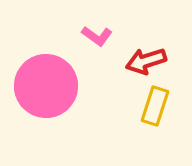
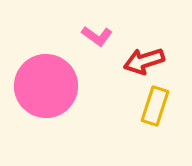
red arrow: moved 2 px left
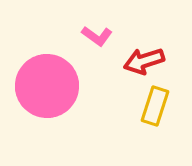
pink circle: moved 1 px right
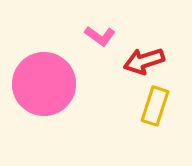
pink L-shape: moved 3 px right
pink circle: moved 3 px left, 2 px up
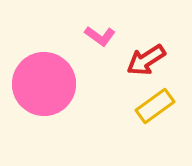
red arrow: moved 2 px right, 1 px up; rotated 15 degrees counterclockwise
yellow rectangle: rotated 36 degrees clockwise
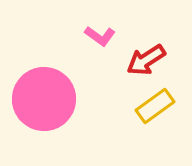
pink circle: moved 15 px down
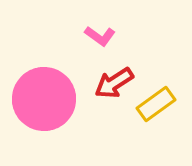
red arrow: moved 32 px left, 23 px down
yellow rectangle: moved 1 px right, 2 px up
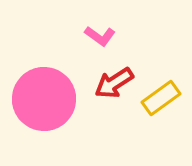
yellow rectangle: moved 5 px right, 6 px up
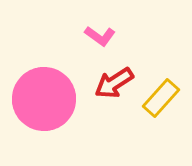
yellow rectangle: rotated 12 degrees counterclockwise
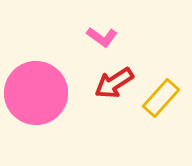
pink L-shape: moved 2 px right, 1 px down
pink circle: moved 8 px left, 6 px up
